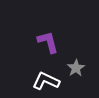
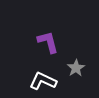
white L-shape: moved 3 px left
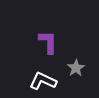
purple L-shape: rotated 15 degrees clockwise
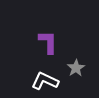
white L-shape: moved 2 px right
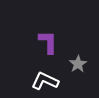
gray star: moved 2 px right, 4 px up
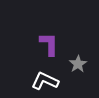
purple L-shape: moved 1 px right, 2 px down
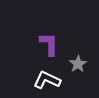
white L-shape: moved 2 px right, 1 px up
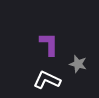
gray star: rotated 24 degrees counterclockwise
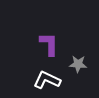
gray star: rotated 12 degrees counterclockwise
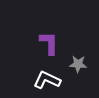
purple L-shape: moved 1 px up
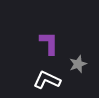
gray star: rotated 24 degrees counterclockwise
